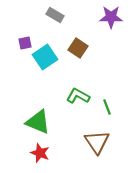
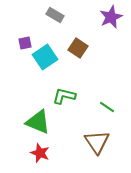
purple star: rotated 25 degrees counterclockwise
green L-shape: moved 14 px left; rotated 15 degrees counterclockwise
green line: rotated 35 degrees counterclockwise
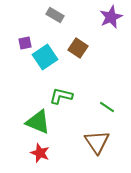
green L-shape: moved 3 px left
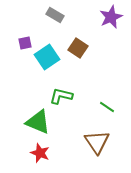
cyan square: moved 2 px right
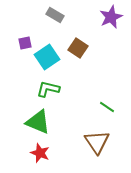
green L-shape: moved 13 px left, 7 px up
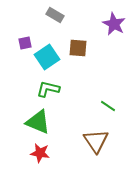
purple star: moved 3 px right, 7 px down; rotated 20 degrees counterclockwise
brown square: rotated 30 degrees counterclockwise
green line: moved 1 px right, 1 px up
brown triangle: moved 1 px left, 1 px up
red star: rotated 12 degrees counterclockwise
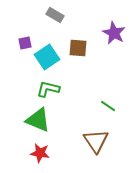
purple star: moved 9 px down
green triangle: moved 2 px up
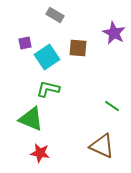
green line: moved 4 px right
green triangle: moved 7 px left, 1 px up
brown triangle: moved 6 px right, 5 px down; rotated 32 degrees counterclockwise
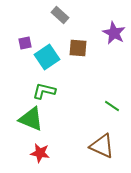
gray rectangle: moved 5 px right; rotated 12 degrees clockwise
green L-shape: moved 4 px left, 2 px down
